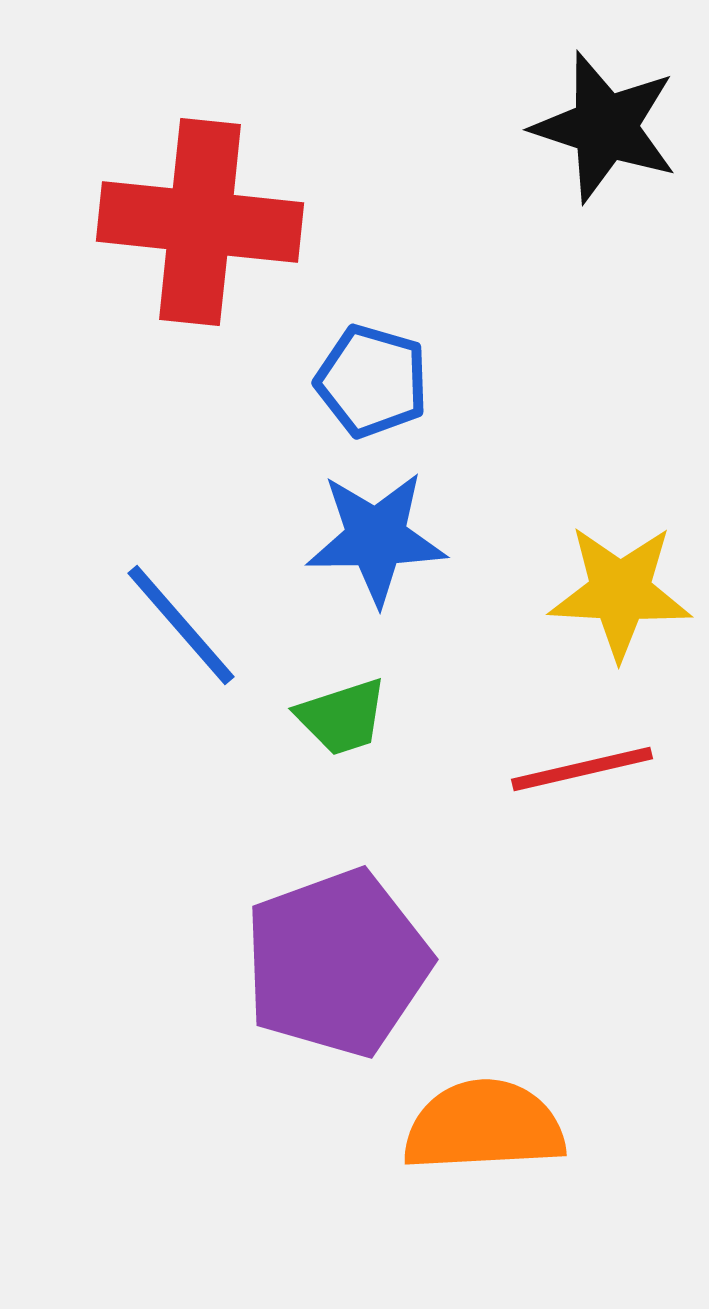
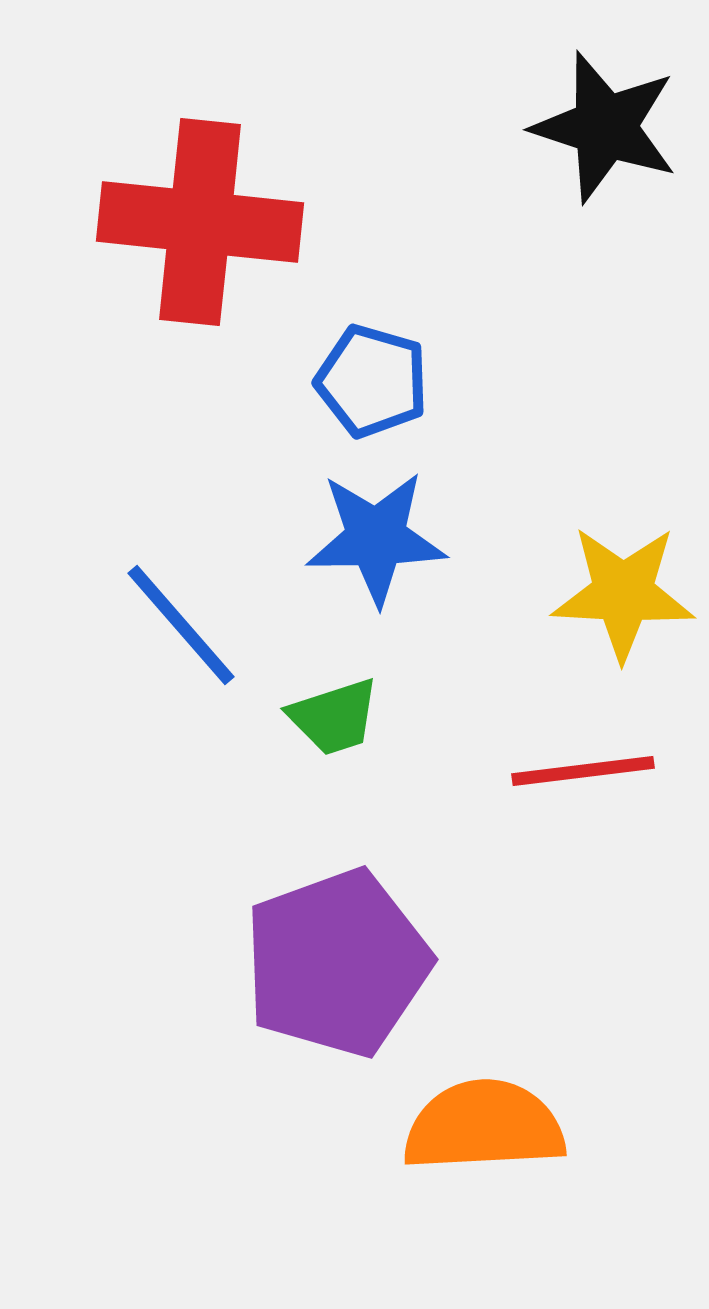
yellow star: moved 3 px right, 1 px down
green trapezoid: moved 8 px left
red line: moved 1 px right, 2 px down; rotated 6 degrees clockwise
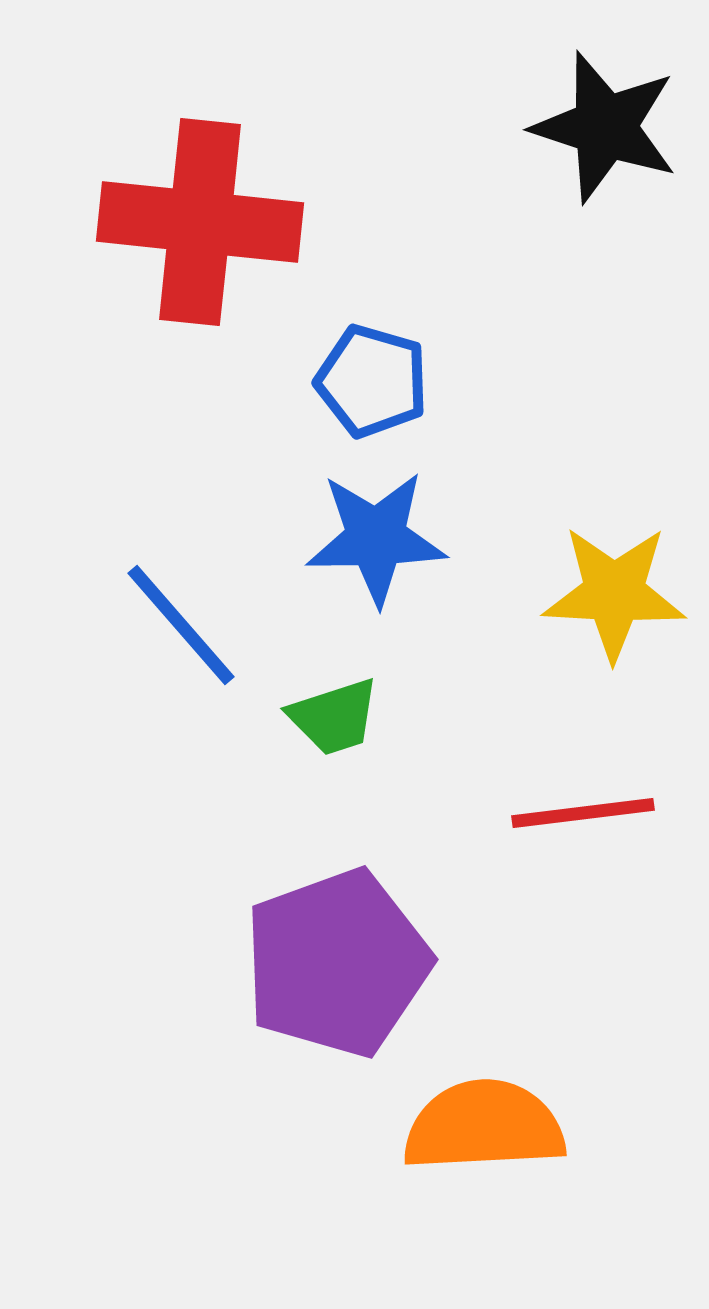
yellow star: moved 9 px left
red line: moved 42 px down
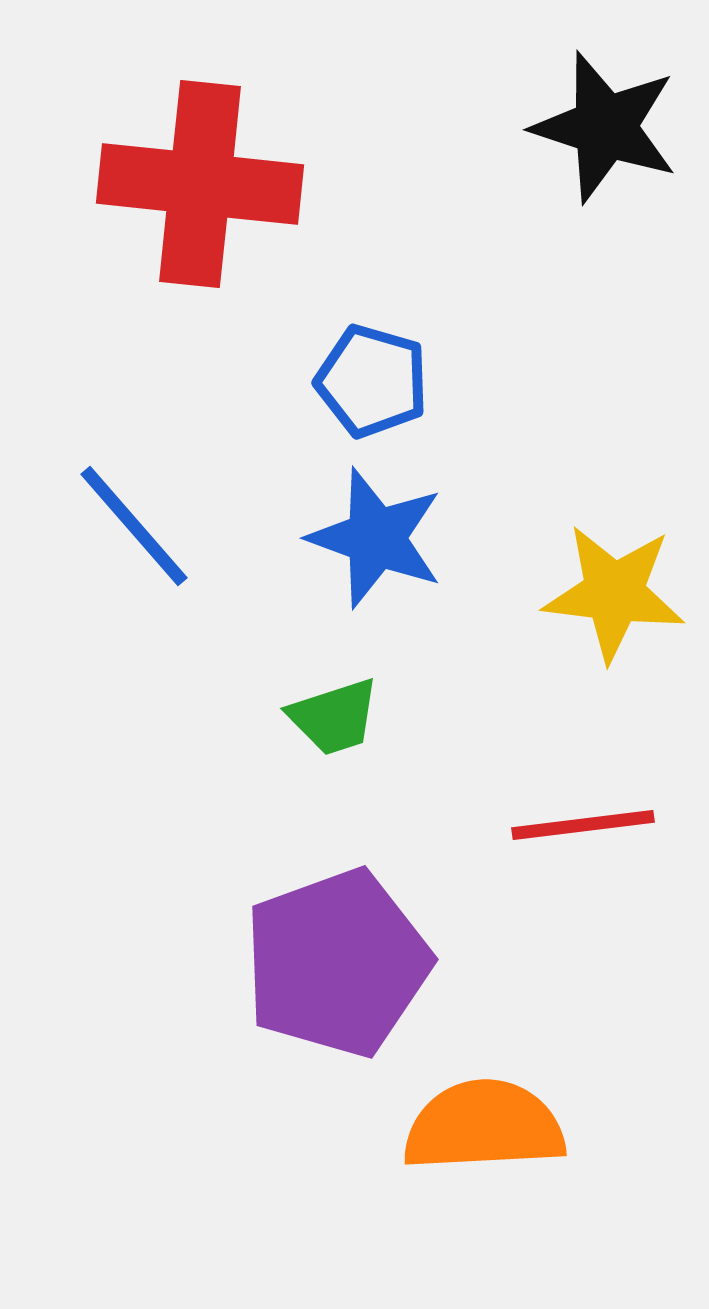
red cross: moved 38 px up
blue star: rotated 21 degrees clockwise
yellow star: rotated 4 degrees clockwise
blue line: moved 47 px left, 99 px up
red line: moved 12 px down
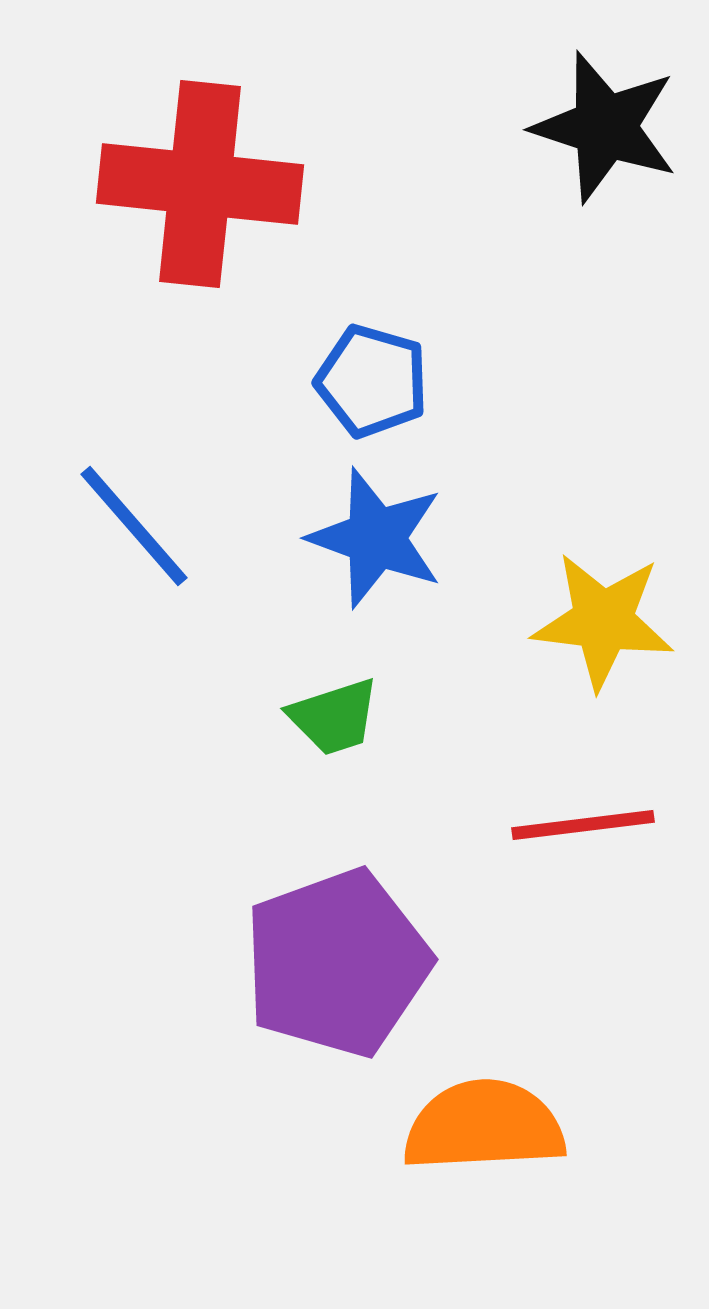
yellow star: moved 11 px left, 28 px down
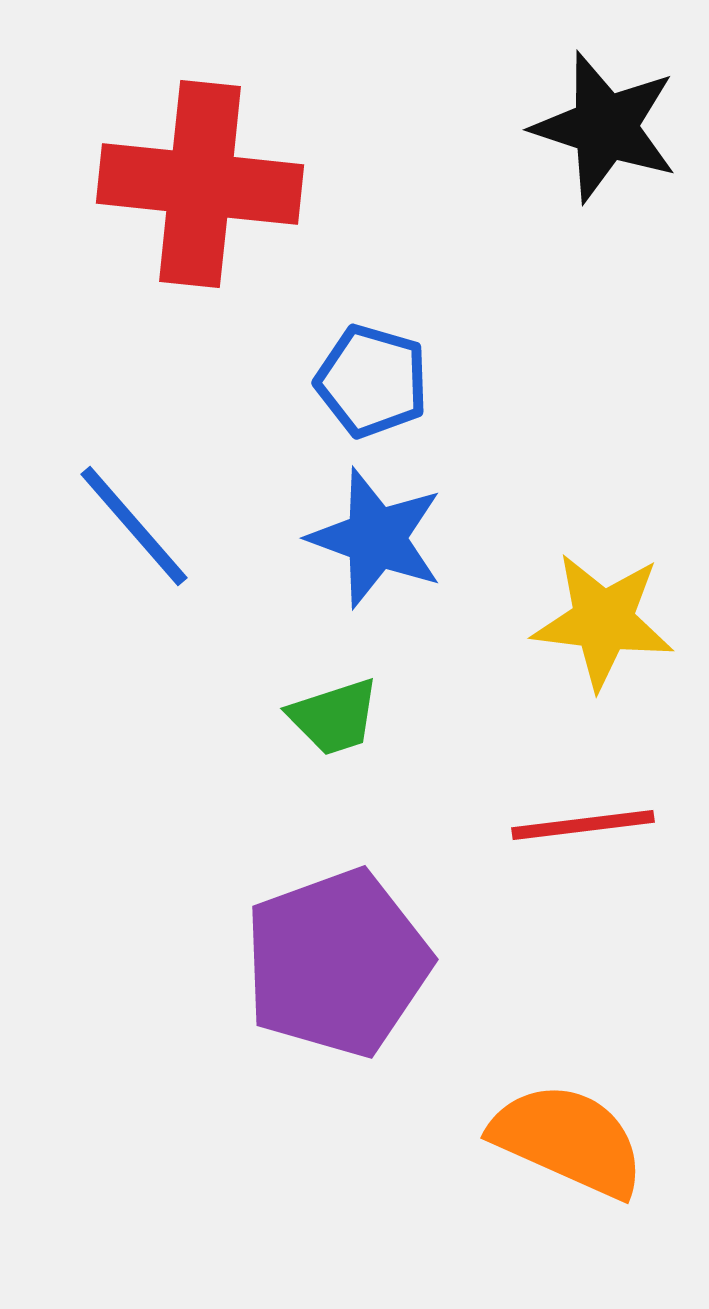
orange semicircle: moved 84 px right, 14 px down; rotated 27 degrees clockwise
